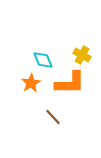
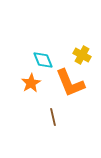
orange L-shape: rotated 68 degrees clockwise
brown line: rotated 30 degrees clockwise
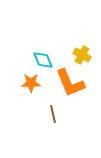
orange star: rotated 30 degrees clockwise
brown line: moved 3 px up
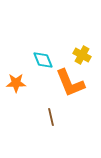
orange star: moved 15 px left
brown line: moved 2 px left, 3 px down
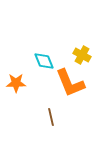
cyan diamond: moved 1 px right, 1 px down
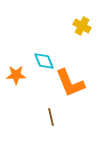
yellow cross: moved 29 px up
orange star: moved 8 px up
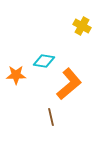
cyan diamond: rotated 60 degrees counterclockwise
orange L-shape: moved 1 px left, 1 px down; rotated 108 degrees counterclockwise
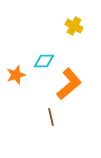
yellow cross: moved 8 px left
cyan diamond: rotated 10 degrees counterclockwise
orange star: rotated 18 degrees counterclockwise
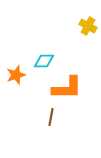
yellow cross: moved 14 px right
orange L-shape: moved 2 px left, 4 px down; rotated 40 degrees clockwise
brown line: rotated 24 degrees clockwise
